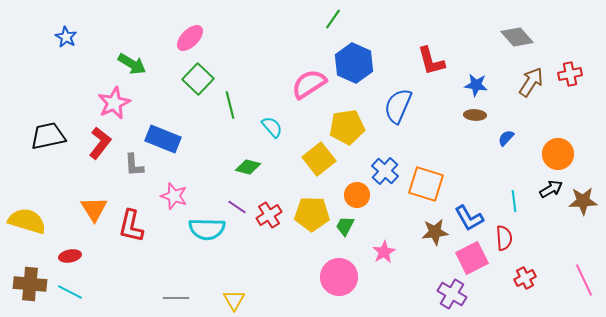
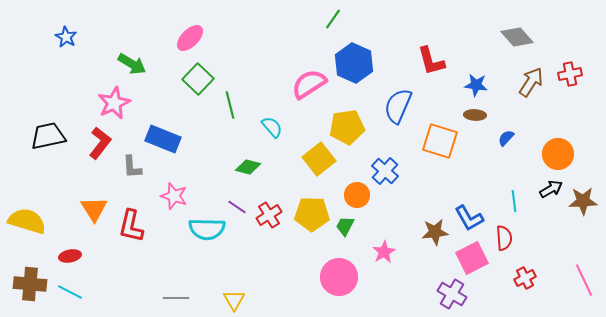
gray L-shape at (134, 165): moved 2 px left, 2 px down
orange square at (426, 184): moved 14 px right, 43 px up
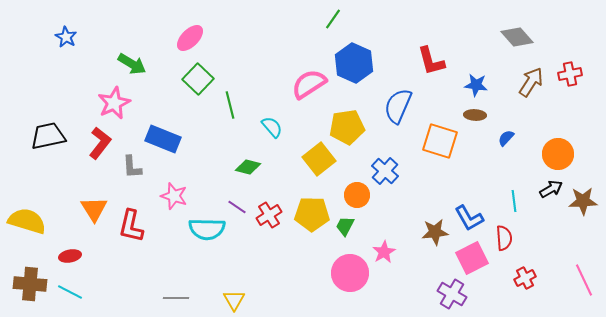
pink circle at (339, 277): moved 11 px right, 4 px up
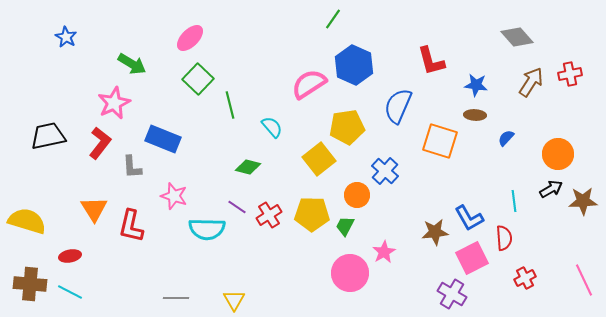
blue hexagon at (354, 63): moved 2 px down
